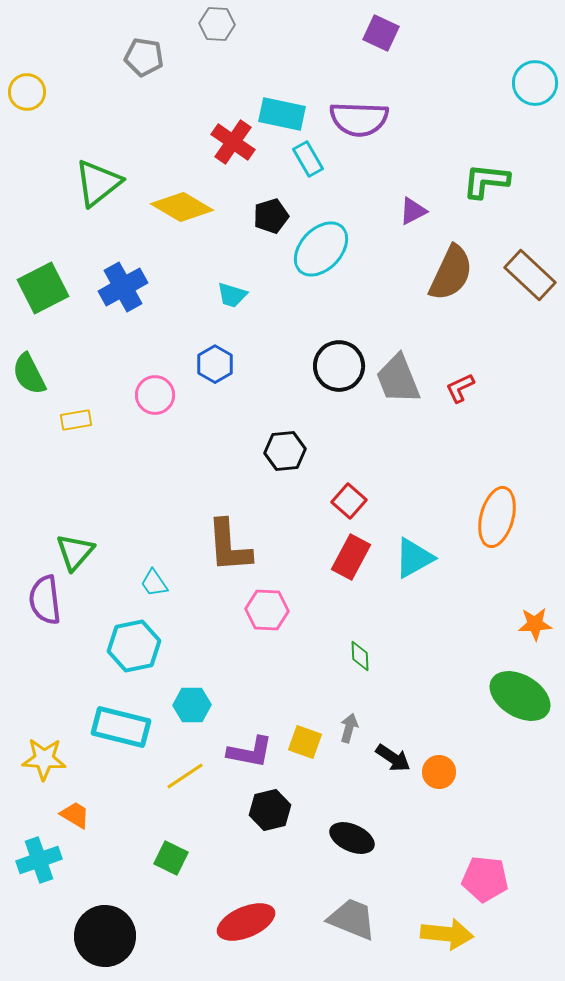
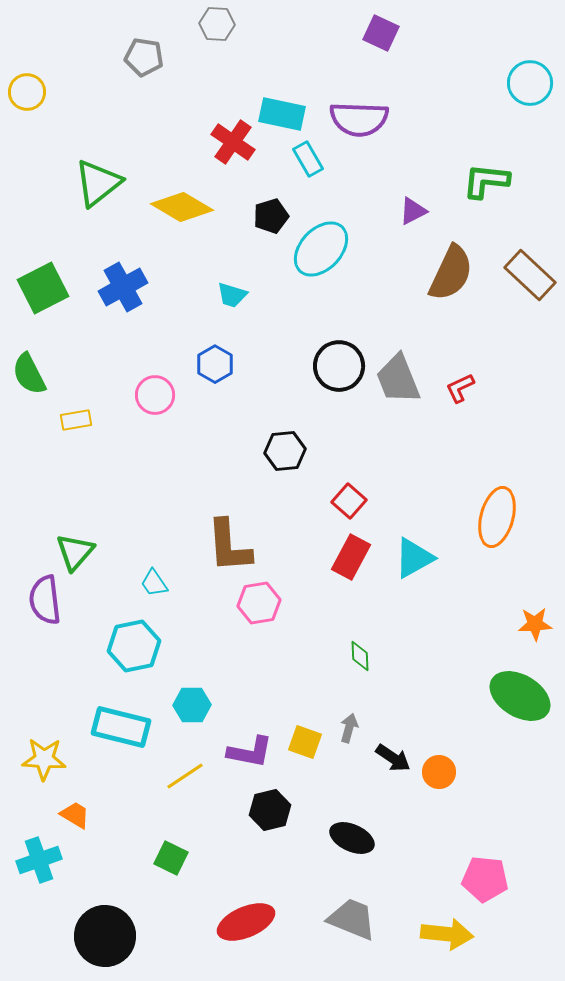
cyan circle at (535, 83): moved 5 px left
pink hexagon at (267, 610): moved 8 px left, 7 px up; rotated 12 degrees counterclockwise
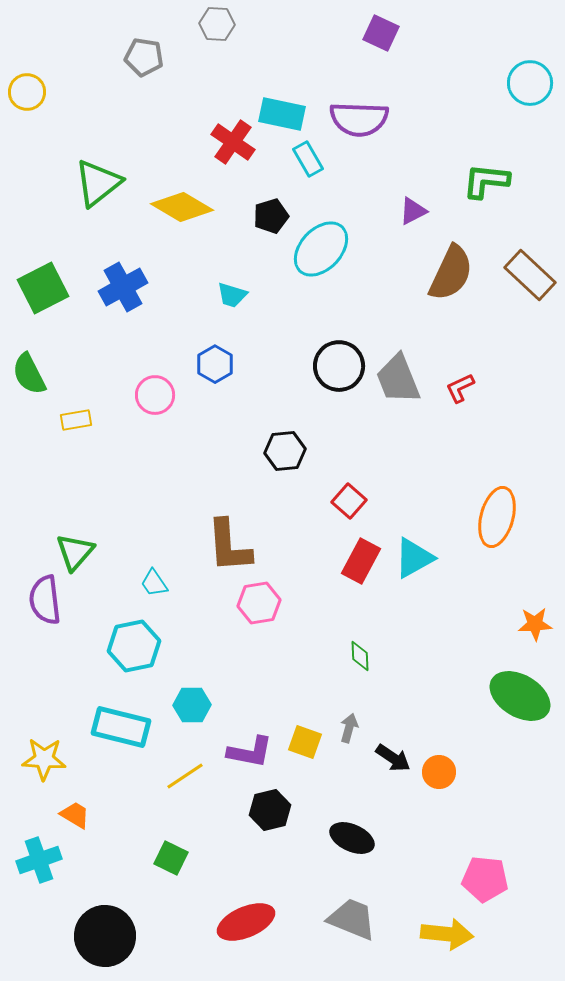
red rectangle at (351, 557): moved 10 px right, 4 px down
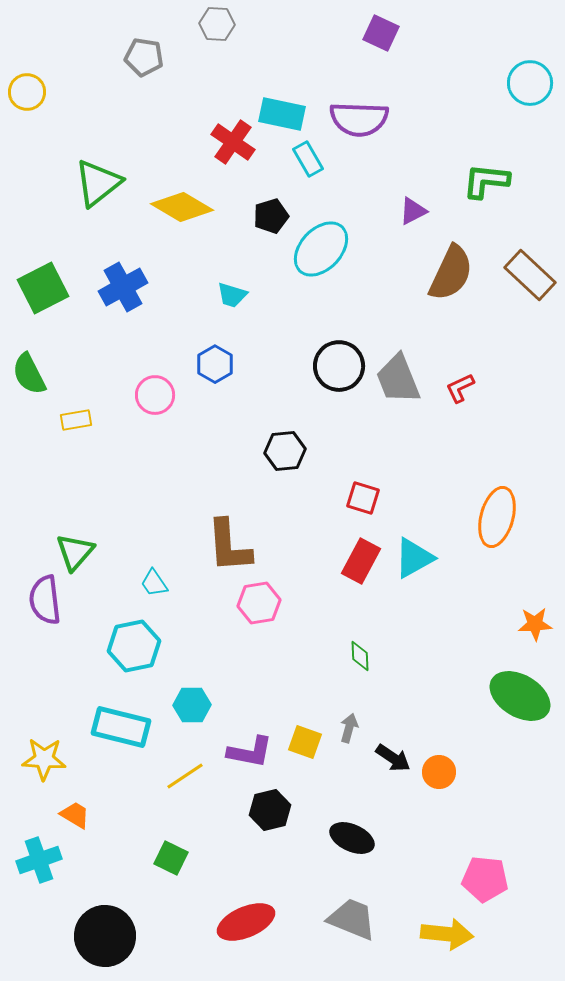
red square at (349, 501): moved 14 px right, 3 px up; rotated 24 degrees counterclockwise
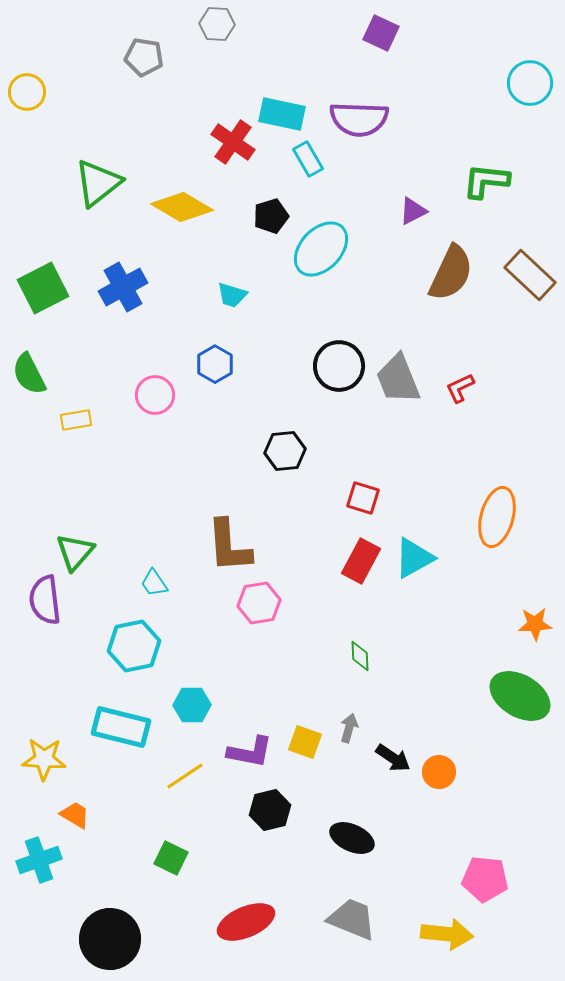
black circle at (105, 936): moved 5 px right, 3 px down
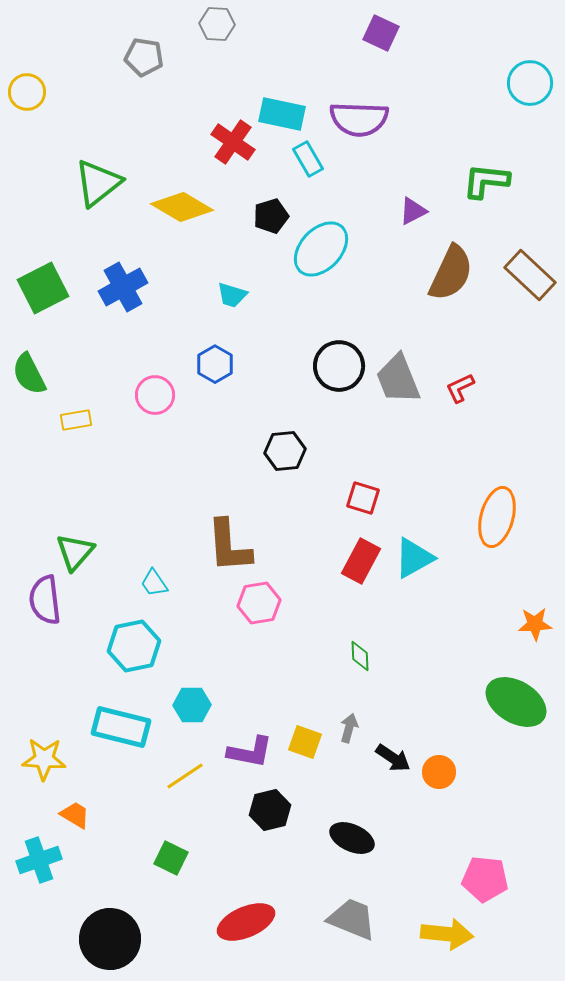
green ellipse at (520, 696): moved 4 px left, 6 px down
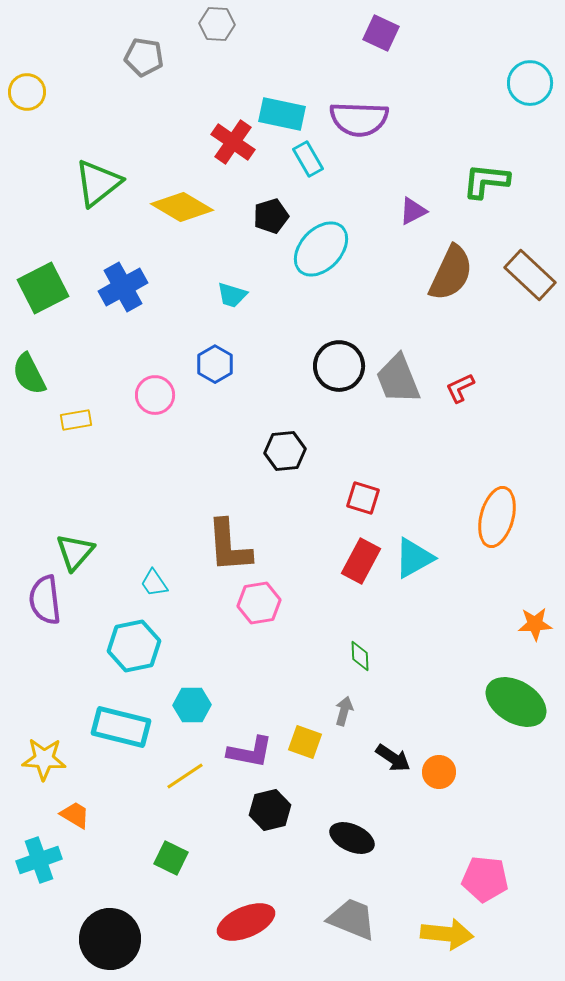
gray arrow at (349, 728): moved 5 px left, 17 px up
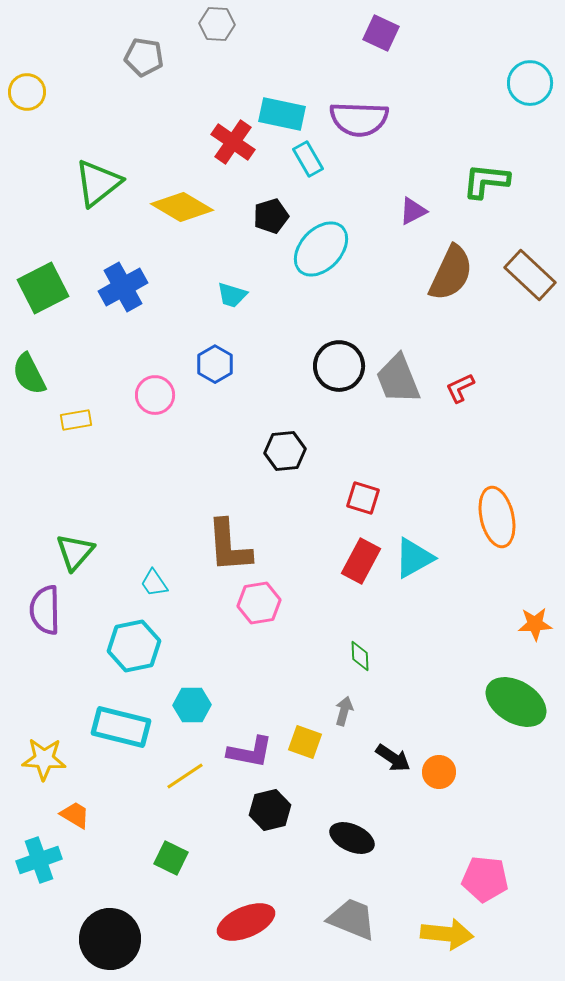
orange ellipse at (497, 517): rotated 28 degrees counterclockwise
purple semicircle at (45, 600): moved 10 px down; rotated 6 degrees clockwise
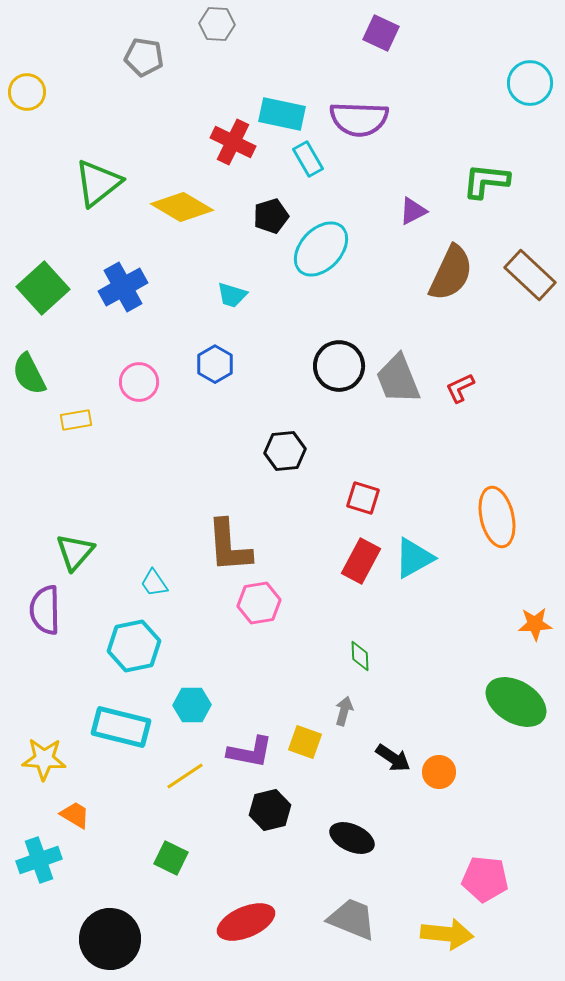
red cross at (233, 142): rotated 9 degrees counterclockwise
green square at (43, 288): rotated 15 degrees counterclockwise
pink circle at (155, 395): moved 16 px left, 13 px up
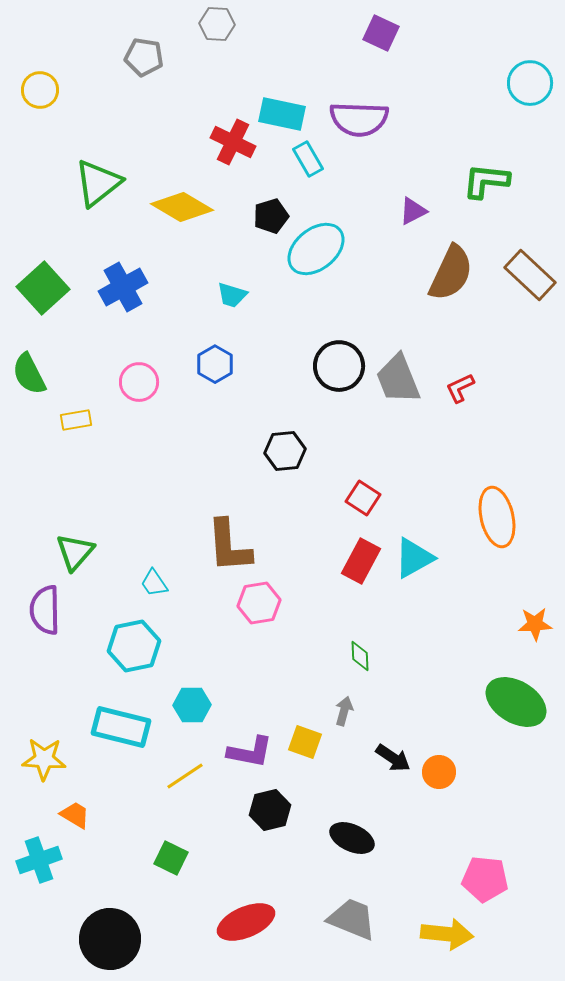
yellow circle at (27, 92): moved 13 px right, 2 px up
cyan ellipse at (321, 249): moved 5 px left; rotated 8 degrees clockwise
red square at (363, 498): rotated 16 degrees clockwise
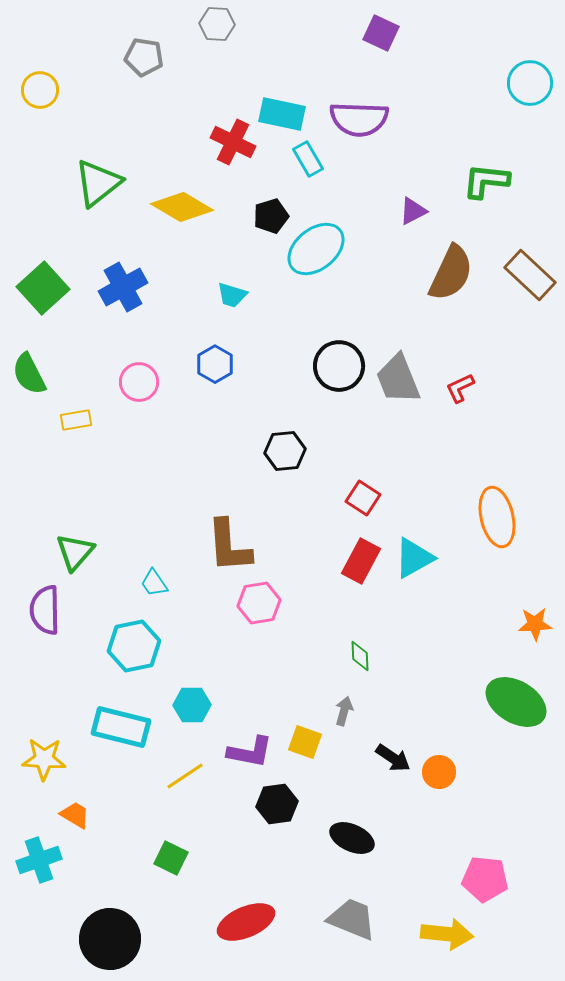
black hexagon at (270, 810): moved 7 px right, 6 px up; rotated 6 degrees clockwise
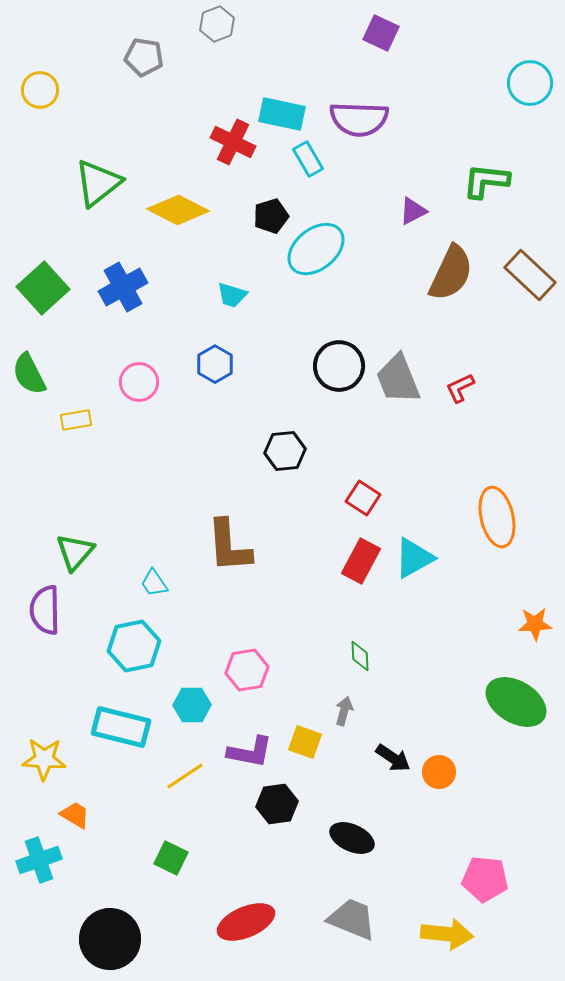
gray hexagon at (217, 24): rotated 24 degrees counterclockwise
yellow diamond at (182, 207): moved 4 px left, 3 px down; rotated 4 degrees counterclockwise
pink hexagon at (259, 603): moved 12 px left, 67 px down
